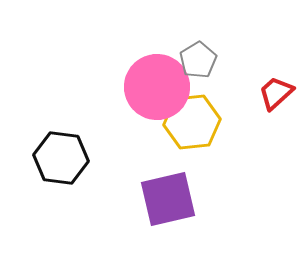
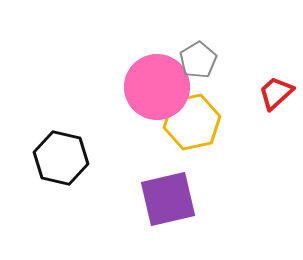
yellow hexagon: rotated 6 degrees counterclockwise
black hexagon: rotated 6 degrees clockwise
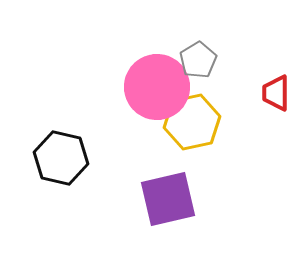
red trapezoid: rotated 48 degrees counterclockwise
